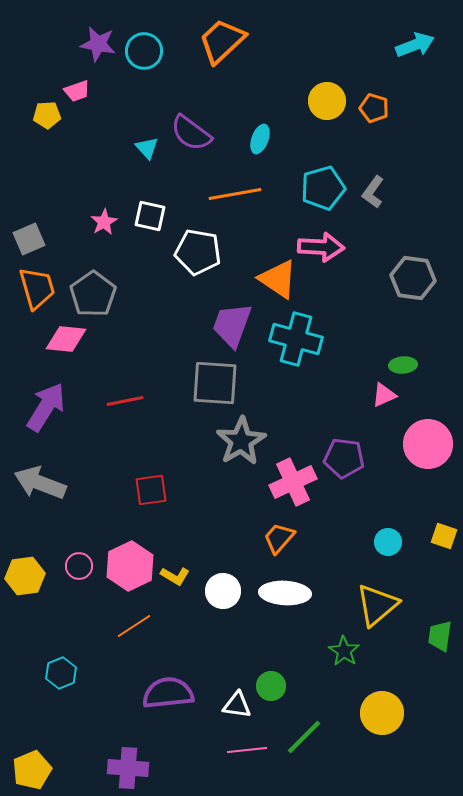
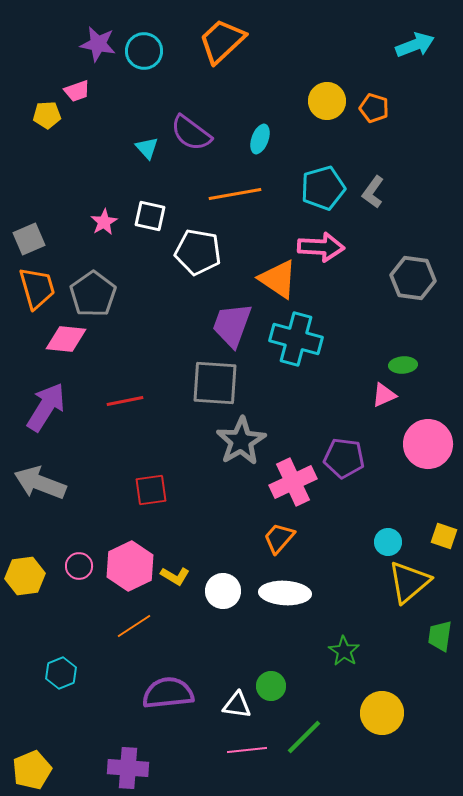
yellow triangle at (377, 605): moved 32 px right, 23 px up
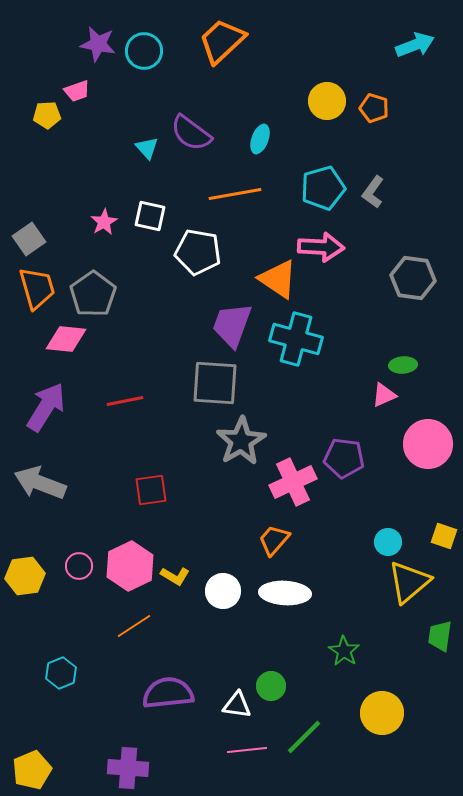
gray square at (29, 239): rotated 12 degrees counterclockwise
orange trapezoid at (279, 538): moved 5 px left, 2 px down
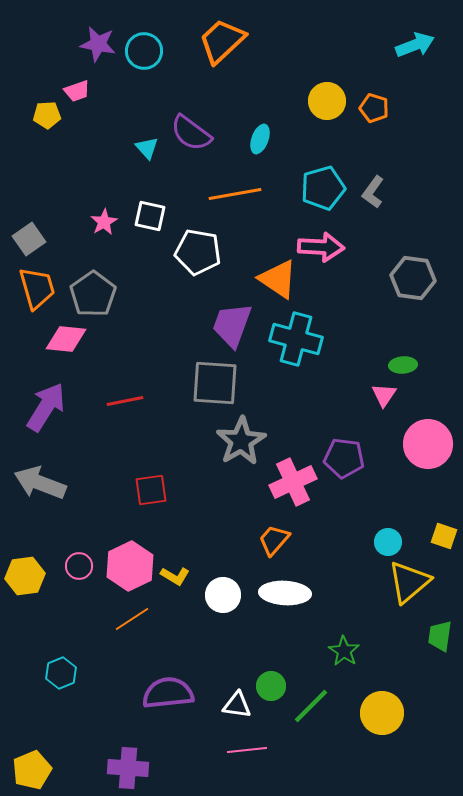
pink triangle at (384, 395): rotated 32 degrees counterclockwise
white circle at (223, 591): moved 4 px down
orange line at (134, 626): moved 2 px left, 7 px up
green line at (304, 737): moved 7 px right, 31 px up
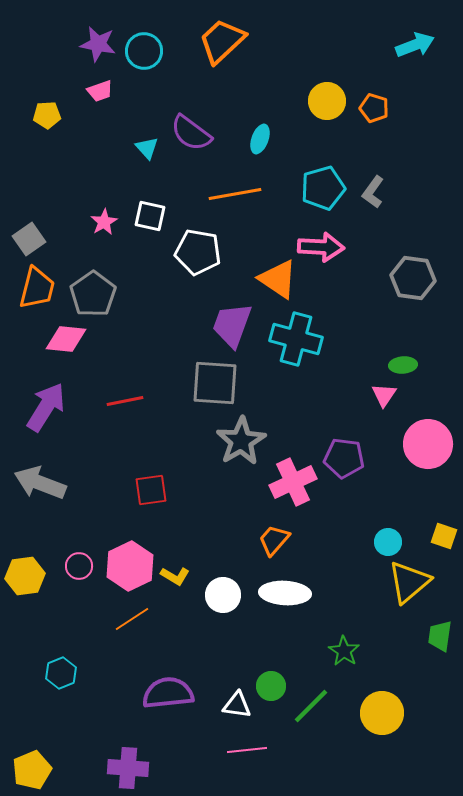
pink trapezoid at (77, 91): moved 23 px right
orange trapezoid at (37, 288): rotated 30 degrees clockwise
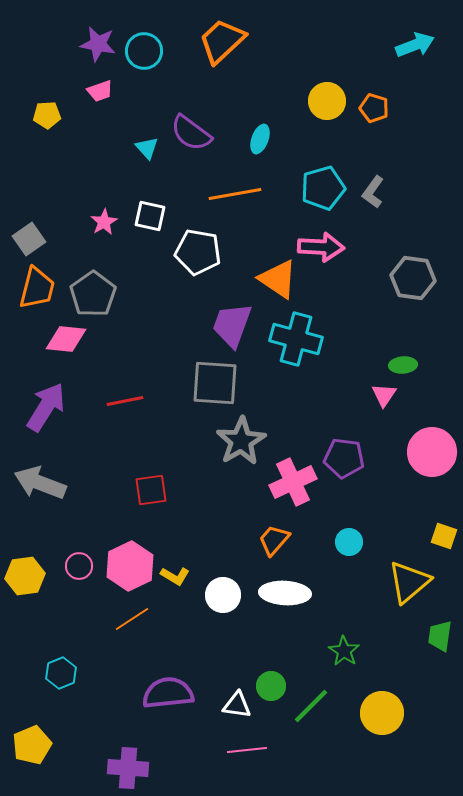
pink circle at (428, 444): moved 4 px right, 8 px down
cyan circle at (388, 542): moved 39 px left
yellow pentagon at (32, 770): moved 25 px up
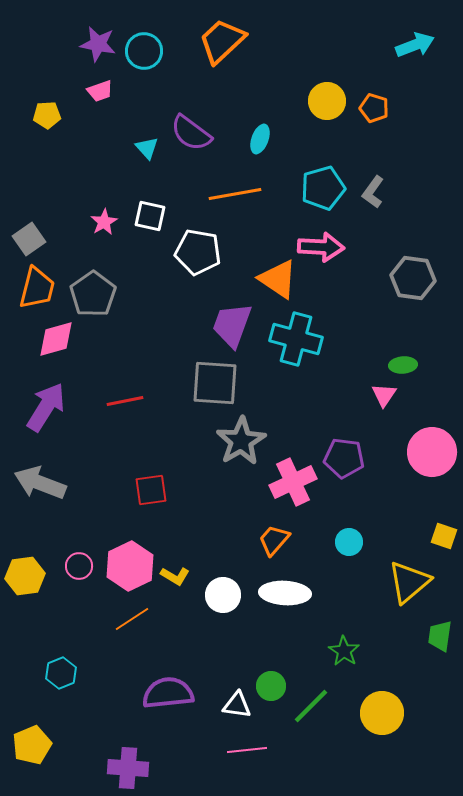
pink diamond at (66, 339): moved 10 px left; rotated 21 degrees counterclockwise
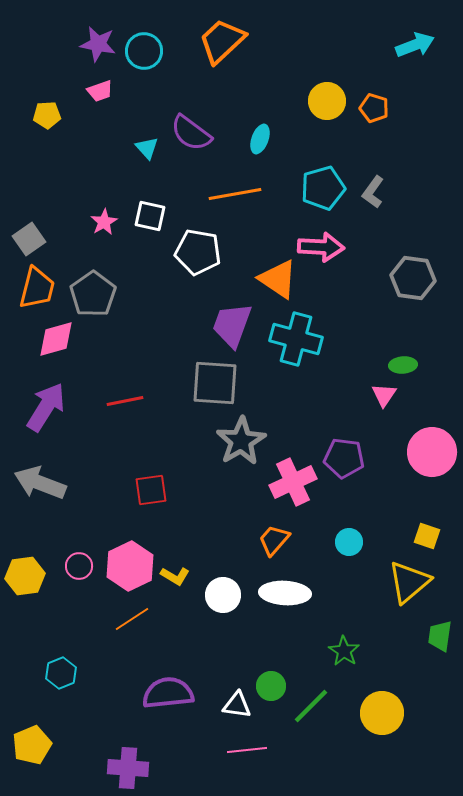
yellow square at (444, 536): moved 17 px left
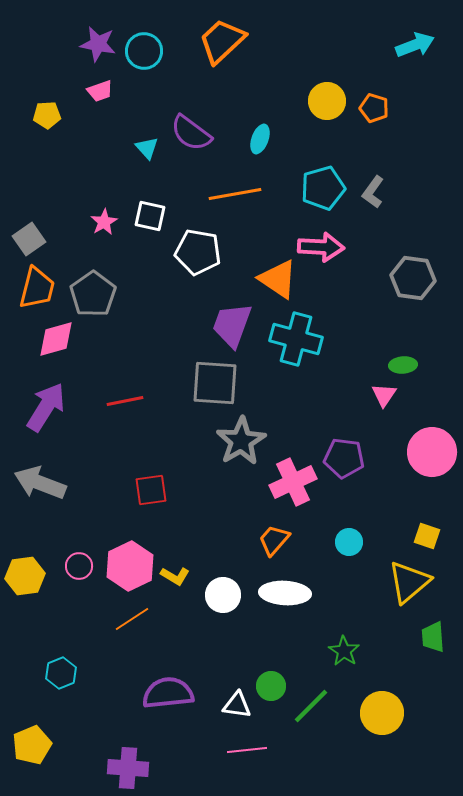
green trapezoid at (440, 636): moved 7 px left, 1 px down; rotated 12 degrees counterclockwise
